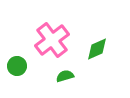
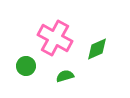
pink cross: moved 3 px right, 2 px up; rotated 24 degrees counterclockwise
green circle: moved 9 px right
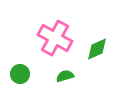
green circle: moved 6 px left, 8 px down
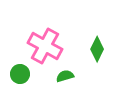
pink cross: moved 10 px left, 8 px down
green diamond: rotated 40 degrees counterclockwise
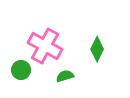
green circle: moved 1 px right, 4 px up
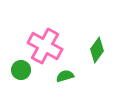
green diamond: moved 1 px down; rotated 10 degrees clockwise
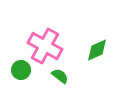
green diamond: rotated 30 degrees clockwise
green semicircle: moved 5 px left; rotated 54 degrees clockwise
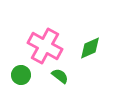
green diamond: moved 7 px left, 2 px up
green circle: moved 5 px down
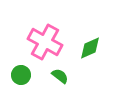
pink cross: moved 4 px up
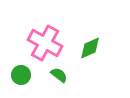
pink cross: moved 1 px down
green semicircle: moved 1 px left, 1 px up
